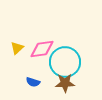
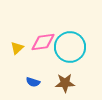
pink diamond: moved 1 px right, 7 px up
cyan circle: moved 5 px right, 15 px up
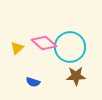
pink diamond: moved 1 px right, 1 px down; rotated 50 degrees clockwise
brown star: moved 11 px right, 7 px up
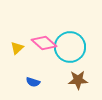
brown star: moved 2 px right, 4 px down
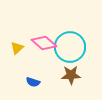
brown star: moved 7 px left, 5 px up
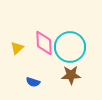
pink diamond: rotated 45 degrees clockwise
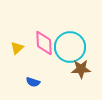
brown star: moved 10 px right, 6 px up
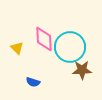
pink diamond: moved 4 px up
yellow triangle: rotated 32 degrees counterclockwise
brown star: moved 1 px right, 1 px down
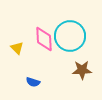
cyan circle: moved 11 px up
